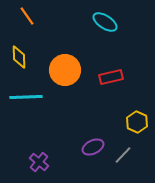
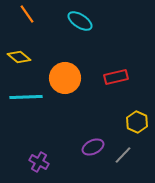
orange line: moved 2 px up
cyan ellipse: moved 25 px left, 1 px up
yellow diamond: rotated 50 degrees counterclockwise
orange circle: moved 8 px down
red rectangle: moved 5 px right
purple cross: rotated 12 degrees counterclockwise
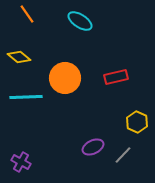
purple cross: moved 18 px left
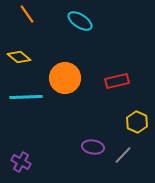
red rectangle: moved 1 px right, 4 px down
purple ellipse: rotated 35 degrees clockwise
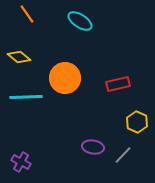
red rectangle: moved 1 px right, 3 px down
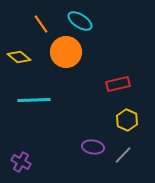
orange line: moved 14 px right, 10 px down
orange circle: moved 1 px right, 26 px up
cyan line: moved 8 px right, 3 px down
yellow hexagon: moved 10 px left, 2 px up
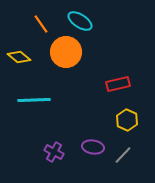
purple cross: moved 33 px right, 10 px up
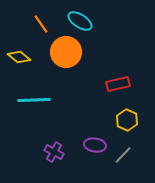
purple ellipse: moved 2 px right, 2 px up
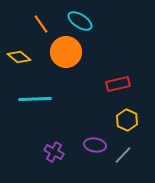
cyan line: moved 1 px right, 1 px up
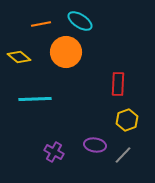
orange line: rotated 66 degrees counterclockwise
red rectangle: rotated 75 degrees counterclockwise
yellow hexagon: rotated 15 degrees clockwise
